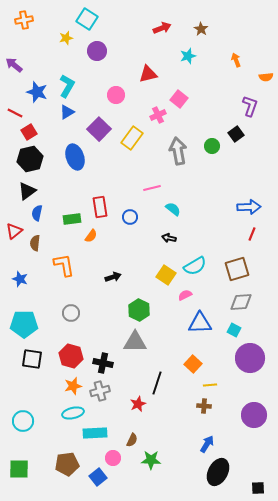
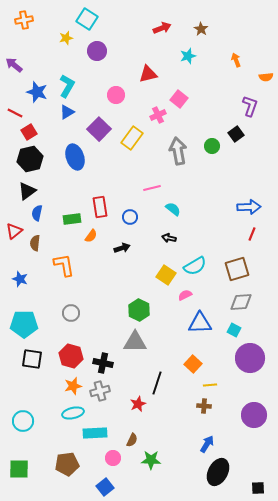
black arrow at (113, 277): moved 9 px right, 29 px up
blue square at (98, 477): moved 7 px right, 10 px down
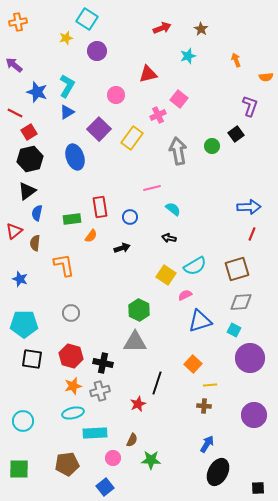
orange cross at (24, 20): moved 6 px left, 2 px down
blue triangle at (200, 323): moved 2 px up; rotated 15 degrees counterclockwise
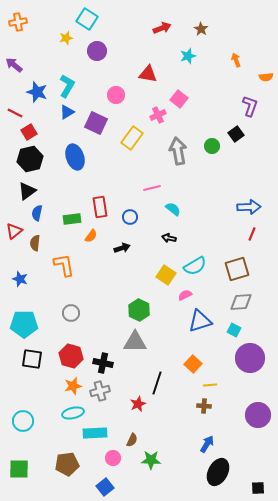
red triangle at (148, 74): rotated 24 degrees clockwise
purple square at (99, 129): moved 3 px left, 6 px up; rotated 20 degrees counterclockwise
purple circle at (254, 415): moved 4 px right
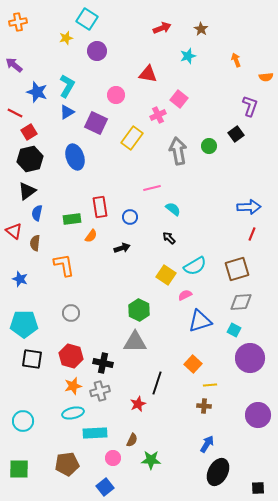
green circle at (212, 146): moved 3 px left
red triangle at (14, 231): rotated 42 degrees counterclockwise
black arrow at (169, 238): rotated 32 degrees clockwise
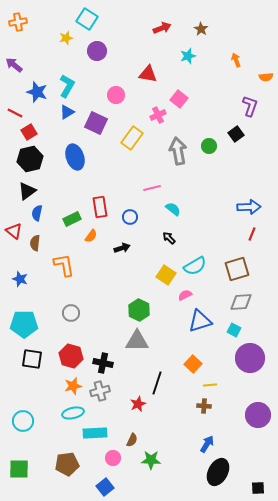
green rectangle at (72, 219): rotated 18 degrees counterclockwise
gray triangle at (135, 342): moved 2 px right, 1 px up
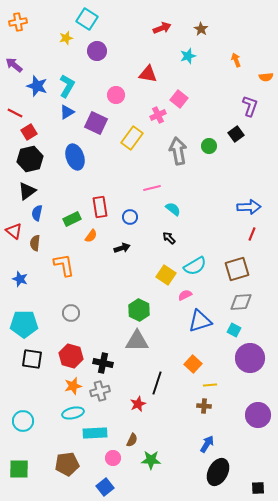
blue star at (37, 92): moved 6 px up
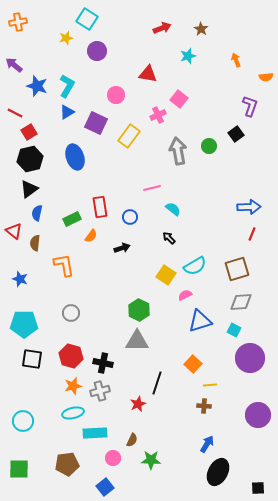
yellow rectangle at (132, 138): moved 3 px left, 2 px up
black triangle at (27, 191): moved 2 px right, 2 px up
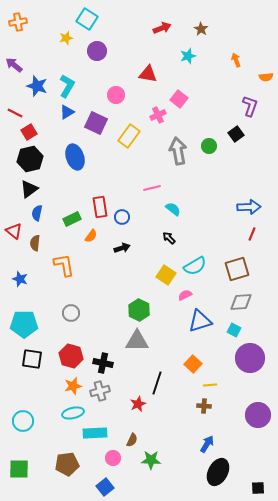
blue circle at (130, 217): moved 8 px left
